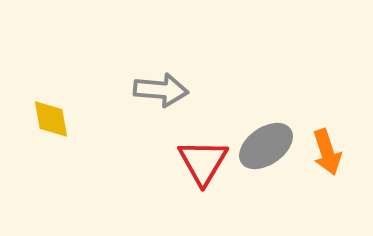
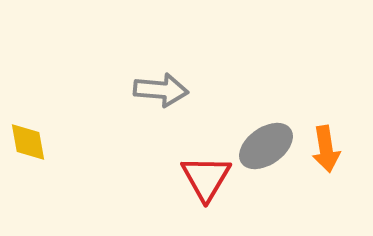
yellow diamond: moved 23 px left, 23 px down
orange arrow: moved 1 px left, 3 px up; rotated 9 degrees clockwise
red triangle: moved 3 px right, 16 px down
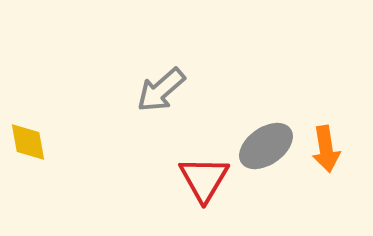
gray arrow: rotated 134 degrees clockwise
red triangle: moved 2 px left, 1 px down
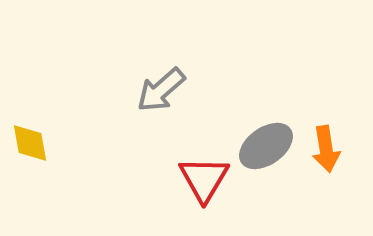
yellow diamond: moved 2 px right, 1 px down
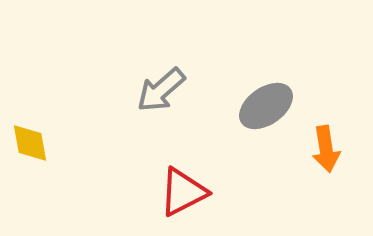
gray ellipse: moved 40 px up
red triangle: moved 21 px left, 13 px down; rotated 32 degrees clockwise
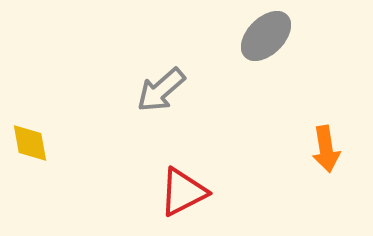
gray ellipse: moved 70 px up; rotated 10 degrees counterclockwise
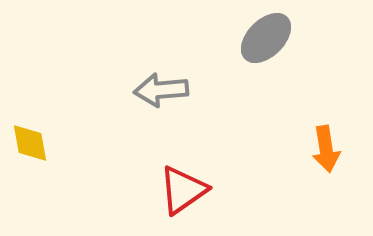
gray ellipse: moved 2 px down
gray arrow: rotated 36 degrees clockwise
red triangle: moved 2 px up; rotated 8 degrees counterclockwise
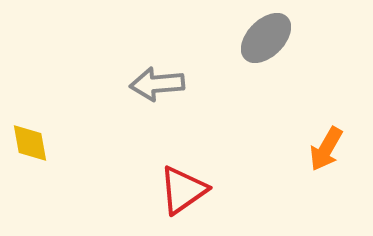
gray arrow: moved 4 px left, 6 px up
orange arrow: rotated 39 degrees clockwise
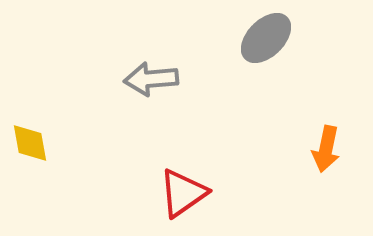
gray arrow: moved 6 px left, 5 px up
orange arrow: rotated 18 degrees counterclockwise
red triangle: moved 3 px down
